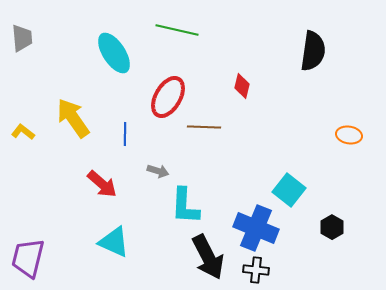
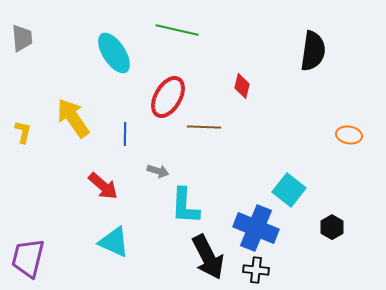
yellow L-shape: rotated 65 degrees clockwise
red arrow: moved 1 px right, 2 px down
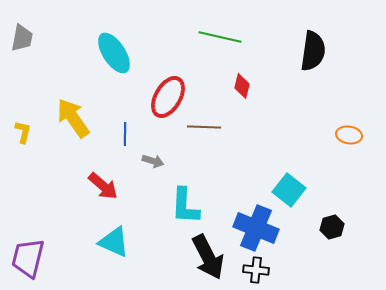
green line: moved 43 px right, 7 px down
gray trapezoid: rotated 16 degrees clockwise
gray arrow: moved 5 px left, 10 px up
black hexagon: rotated 15 degrees clockwise
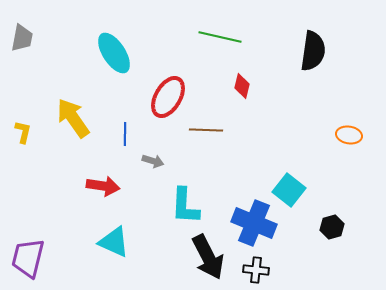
brown line: moved 2 px right, 3 px down
red arrow: rotated 32 degrees counterclockwise
blue cross: moved 2 px left, 5 px up
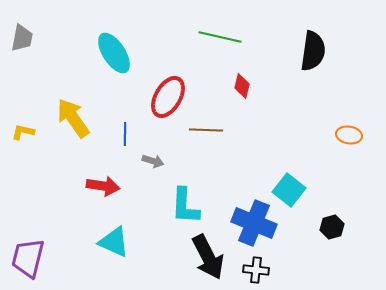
yellow L-shape: rotated 90 degrees counterclockwise
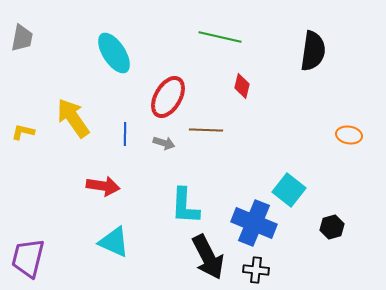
gray arrow: moved 11 px right, 18 px up
